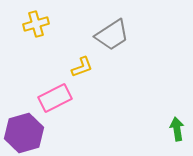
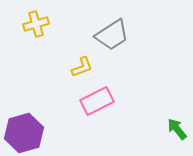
pink rectangle: moved 42 px right, 3 px down
green arrow: rotated 30 degrees counterclockwise
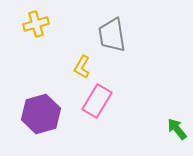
gray trapezoid: rotated 114 degrees clockwise
yellow L-shape: rotated 140 degrees clockwise
pink rectangle: rotated 32 degrees counterclockwise
purple hexagon: moved 17 px right, 19 px up
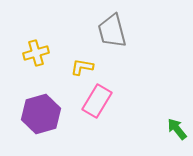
yellow cross: moved 29 px down
gray trapezoid: moved 4 px up; rotated 6 degrees counterclockwise
yellow L-shape: rotated 70 degrees clockwise
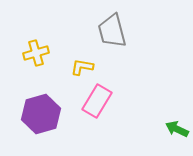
green arrow: rotated 25 degrees counterclockwise
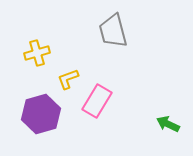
gray trapezoid: moved 1 px right
yellow cross: moved 1 px right
yellow L-shape: moved 14 px left, 12 px down; rotated 30 degrees counterclockwise
green arrow: moved 9 px left, 5 px up
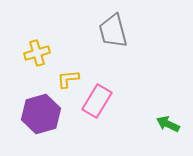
yellow L-shape: rotated 15 degrees clockwise
